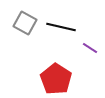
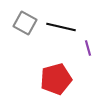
purple line: moved 2 px left; rotated 42 degrees clockwise
red pentagon: rotated 24 degrees clockwise
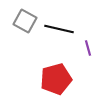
gray square: moved 2 px up
black line: moved 2 px left, 2 px down
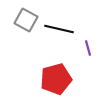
gray square: moved 1 px right, 1 px up
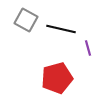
black line: moved 2 px right
red pentagon: moved 1 px right, 1 px up
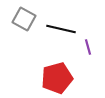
gray square: moved 2 px left, 1 px up
purple line: moved 1 px up
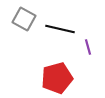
black line: moved 1 px left
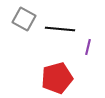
black line: rotated 8 degrees counterclockwise
purple line: rotated 28 degrees clockwise
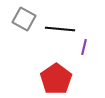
purple line: moved 4 px left
red pentagon: moved 1 px left, 1 px down; rotated 20 degrees counterclockwise
